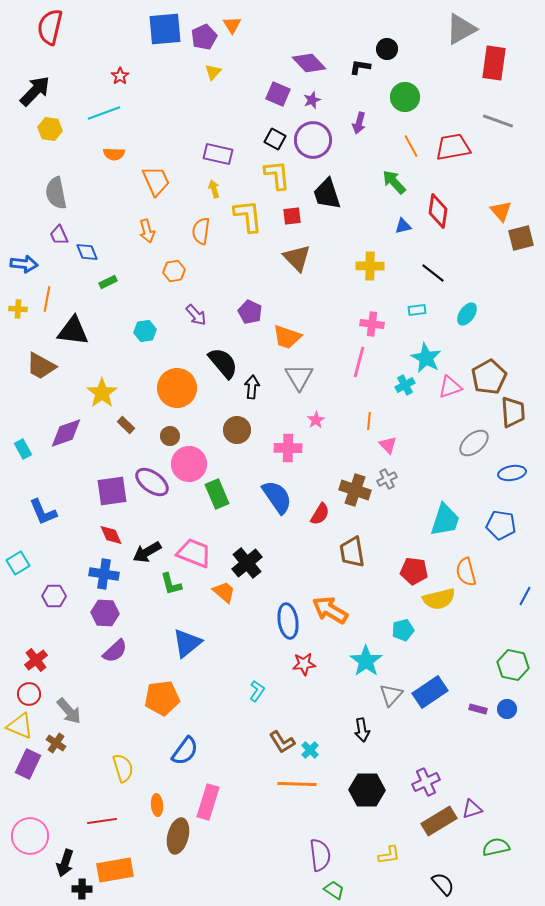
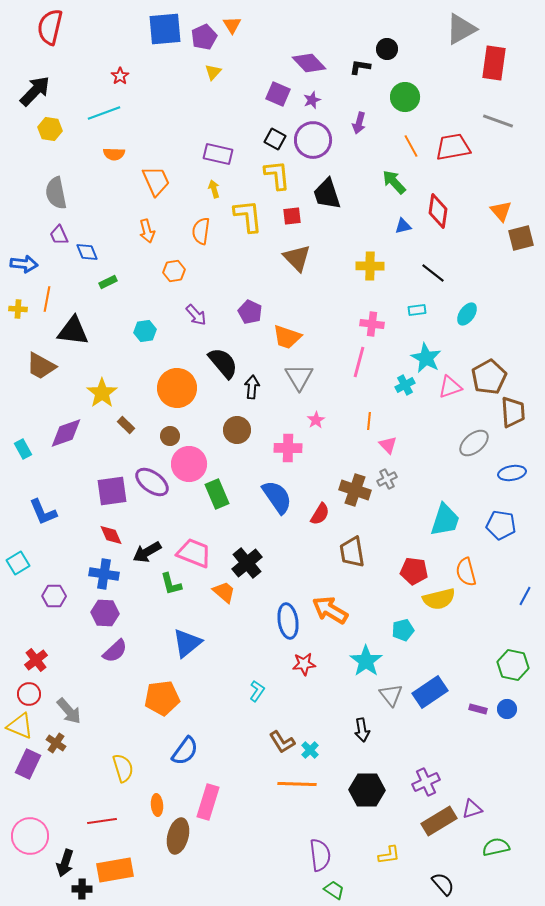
gray triangle at (391, 695): rotated 20 degrees counterclockwise
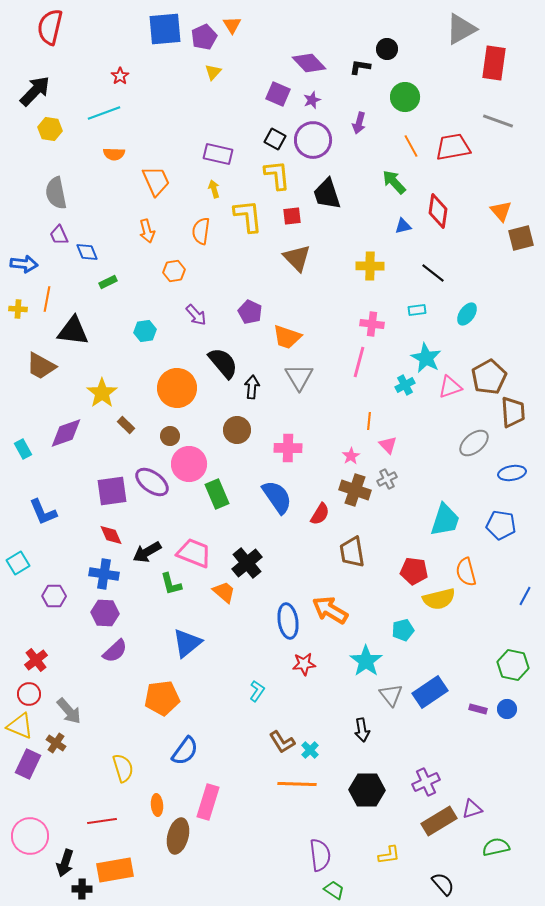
pink star at (316, 420): moved 35 px right, 36 px down
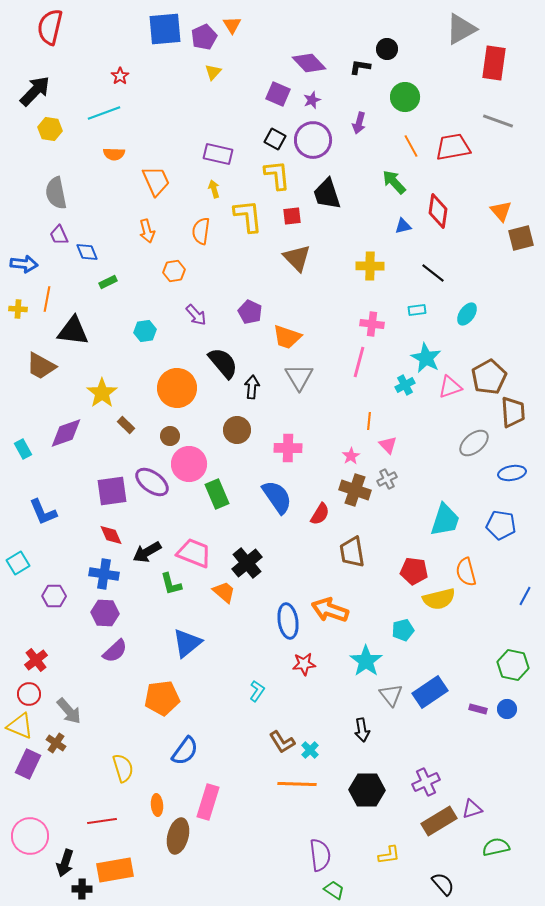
orange arrow at (330, 610): rotated 12 degrees counterclockwise
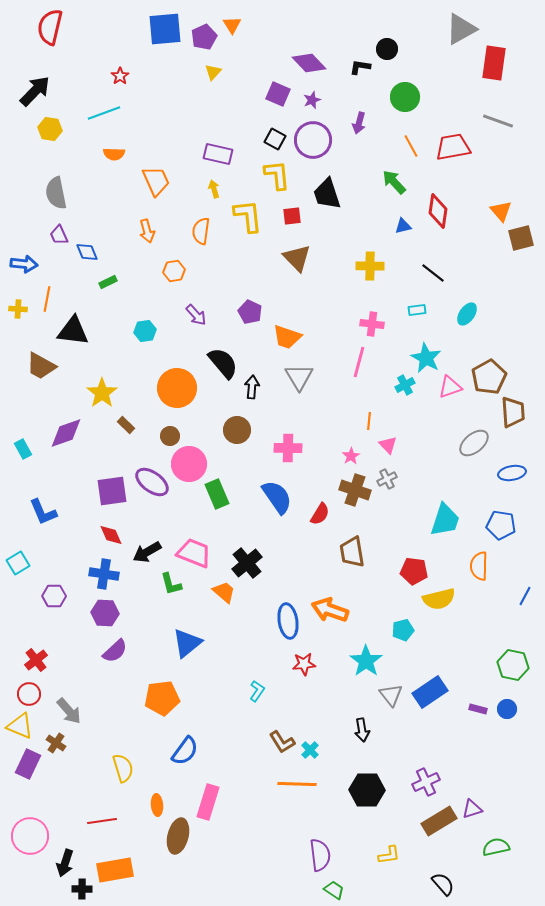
orange semicircle at (466, 572): moved 13 px right, 6 px up; rotated 16 degrees clockwise
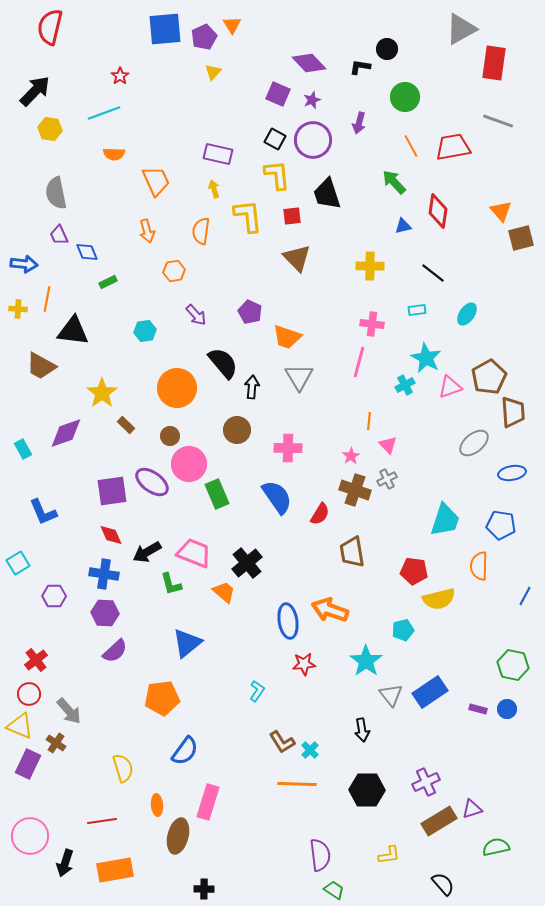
black cross at (82, 889): moved 122 px right
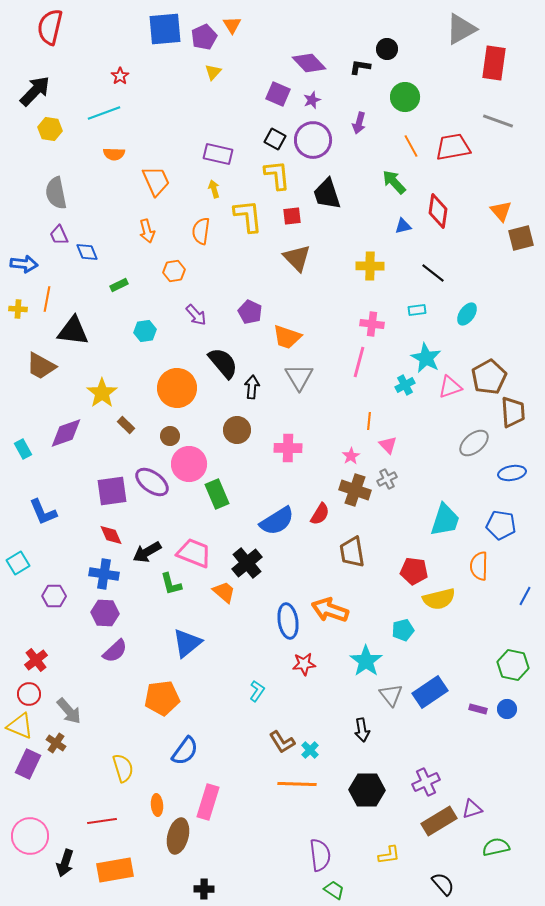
green rectangle at (108, 282): moved 11 px right, 3 px down
blue semicircle at (277, 497): moved 24 px down; rotated 93 degrees clockwise
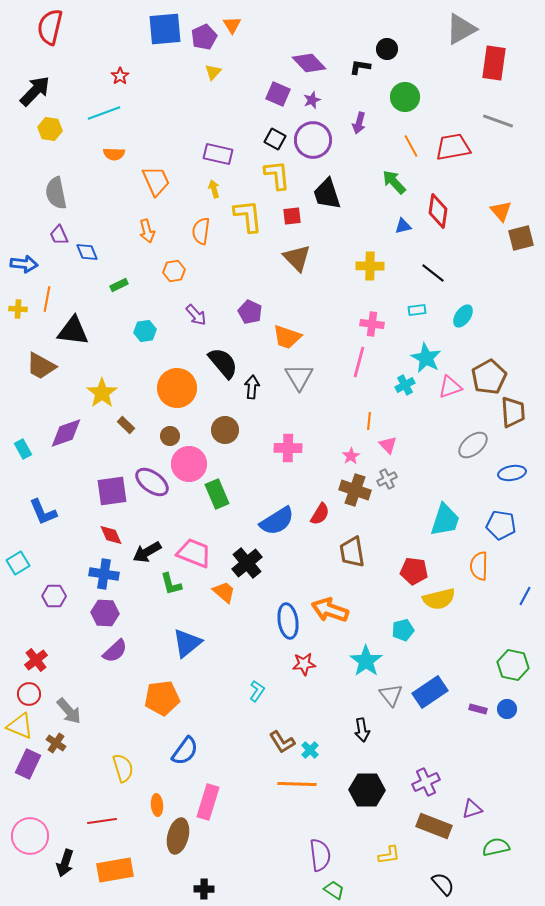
cyan ellipse at (467, 314): moved 4 px left, 2 px down
brown circle at (237, 430): moved 12 px left
gray ellipse at (474, 443): moved 1 px left, 2 px down
brown rectangle at (439, 821): moved 5 px left, 5 px down; rotated 52 degrees clockwise
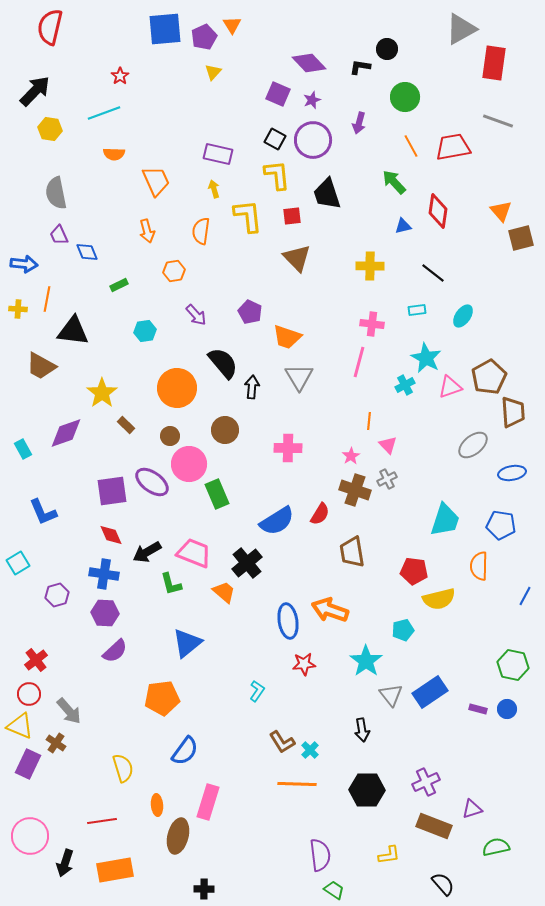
purple hexagon at (54, 596): moved 3 px right, 1 px up; rotated 15 degrees counterclockwise
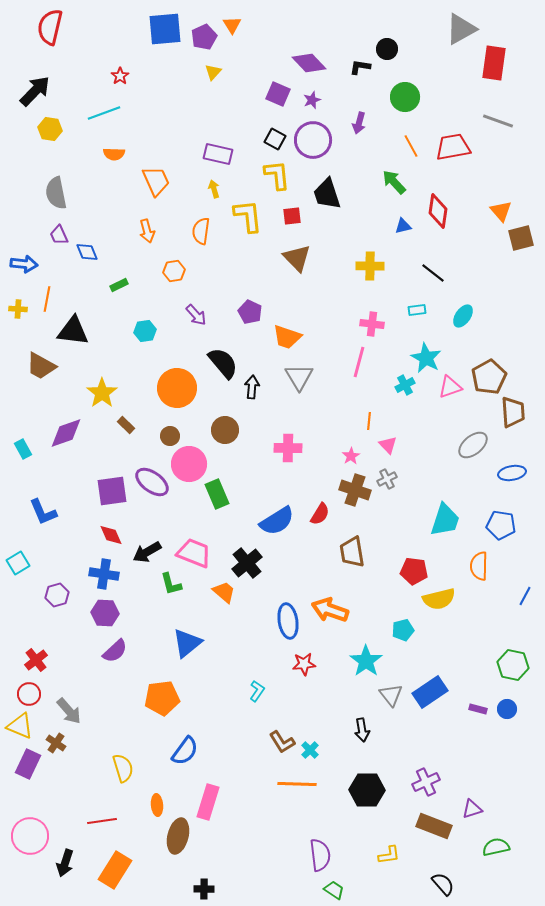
orange rectangle at (115, 870): rotated 48 degrees counterclockwise
